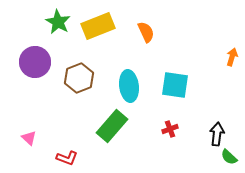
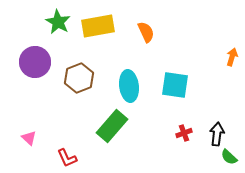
yellow rectangle: rotated 12 degrees clockwise
red cross: moved 14 px right, 4 px down
red L-shape: rotated 45 degrees clockwise
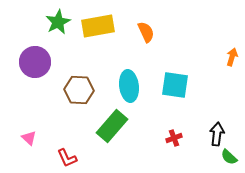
green star: rotated 15 degrees clockwise
brown hexagon: moved 12 px down; rotated 24 degrees clockwise
red cross: moved 10 px left, 5 px down
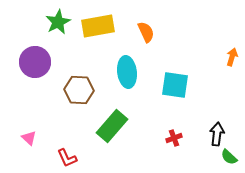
cyan ellipse: moved 2 px left, 14 px up
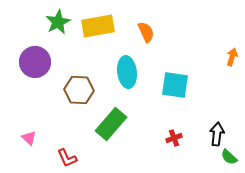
green rectangle: moved 1 px left, 2 px up
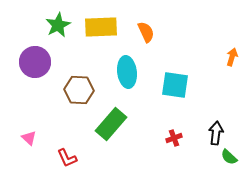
green star: moved 3 px down
yellow rectangle: moved 3 px right, 1 px down; rotated 8 degrees clockwise
black arrow: moved 1 px left, 1 px up
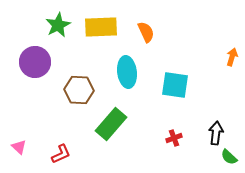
pink triangle: moved 10 px left, 9 px down
red L-shape: moved 6 px left, 4 px up; rotated 90 degrees counterclockwise
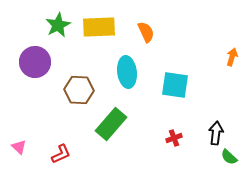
yellow rectangle: moved 2 px left
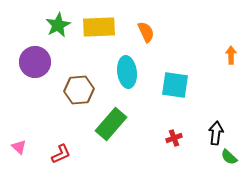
orange arrow: moved 1 px left, 2 px up; rotated 18 degrees counterclockwise
brown hexagon: rotated 8 degrees counterclockwise
